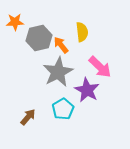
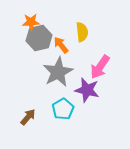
orange star: moved 16 px right
pink arrow: rotated 80 degrees clockwise
purple star: rotated 15 degrees counterclockwise
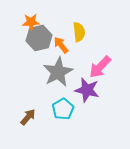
yellow semicircle: moved 3 px left
pink arrow: rotated 10 degrees clockwise
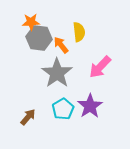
gray hexagon: rotated 20 degrees clockwise
gray star: moved 1 px left, 1 px down; rotated 8 degrees counterclockwise
purple star: moved 3 px right, 16 px down; rotated 25 degrees clockwise
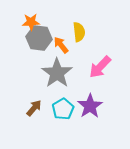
brown arrow: moved 6 px right, 9 px up
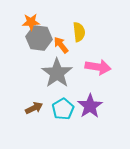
pink arrow: moved 2 px left; rotated 125 degrees counterclockwise
brown arrow: rotated 24 degrees clockwise
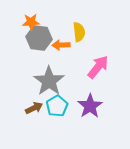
orange arrow: rotated 54 degrees counterclockwise
pink arrow: rotated 60 degrees counterclockwise
gray star: moved 8 px left, 8 px down
cyan pentagon: moved 6 px left, 3 px up
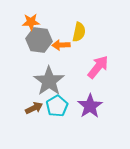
yellow semicircle: rotated 18 degrees clockwise
gray hexagon: moved 2 px down
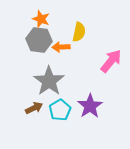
orange star: moved 10 px right, 3 px up; rotated 24 degrees clockwise
orange arrow: moved 2 px down
pink arrow: moved 13 px right, 6 px up
cyan pentagon: moved 3 px right, 4 px down
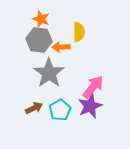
yellow semicircle: rotated 12 degrees counterclockwise
pink arrow: moved 18 px left, 26 px down
gray star: moved 8 px up
purple star: rotated 10 degrees clockwise
